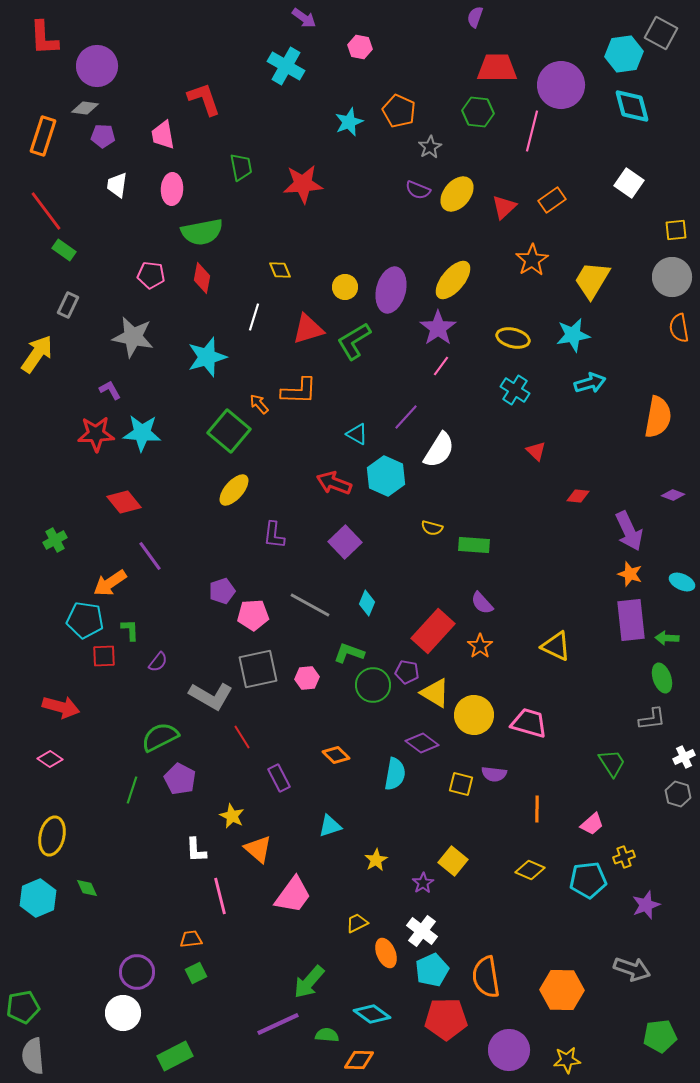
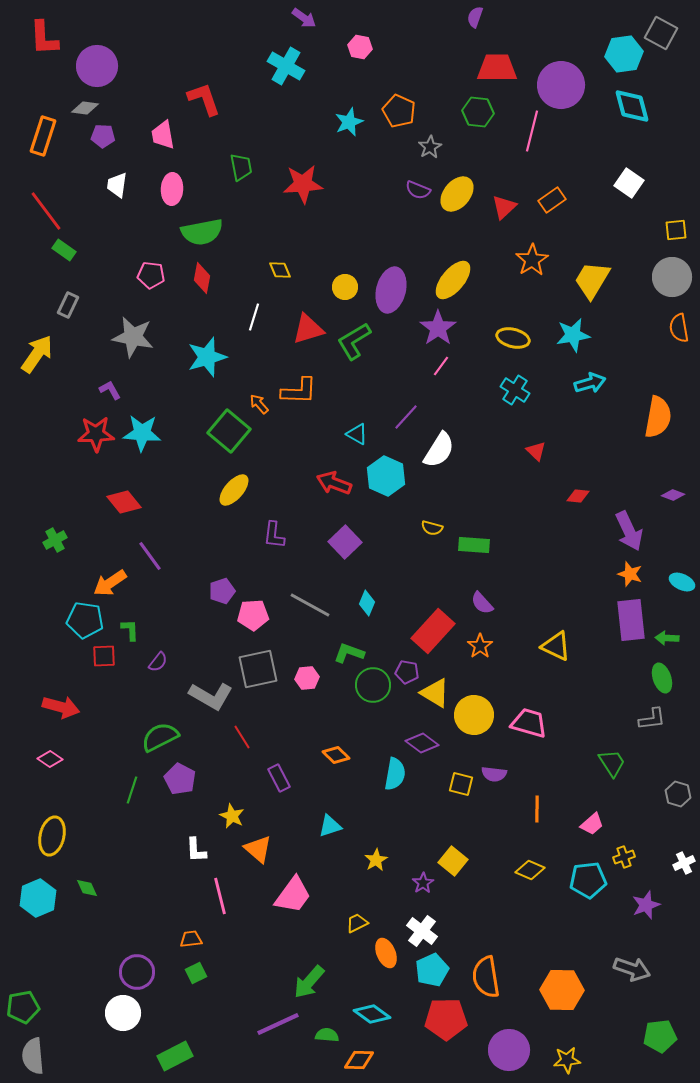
white cross at (684, 757): moved 106 px down
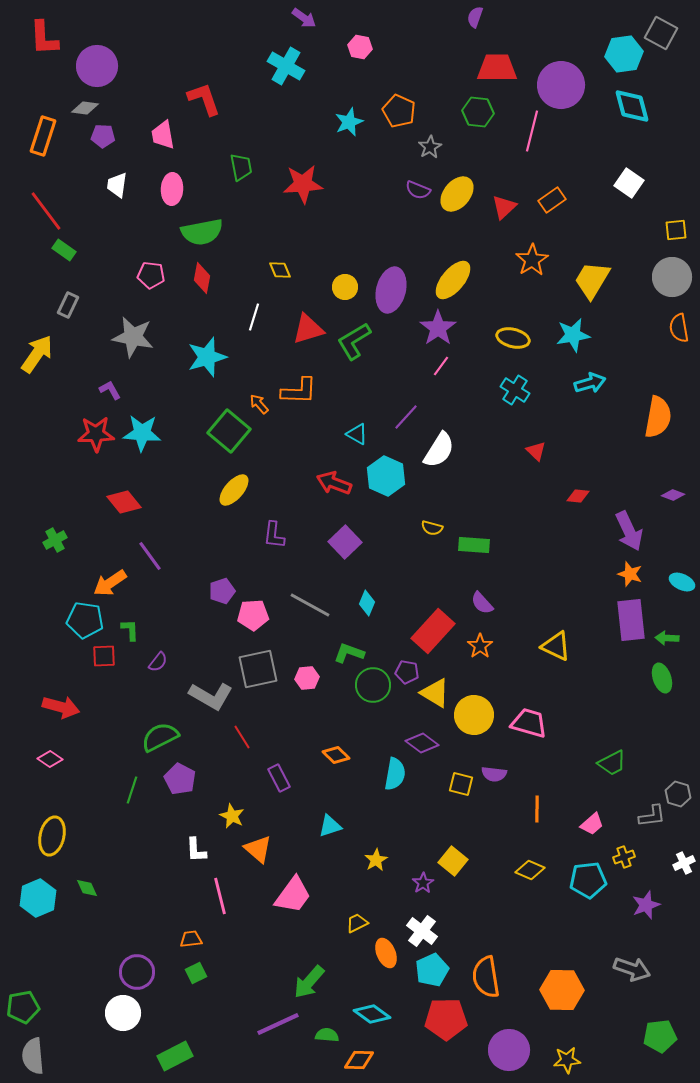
gray L-shape at (652, 719): moved 97 px down
green trapezoid at (612, 763): rotated 96 degrees clockwise
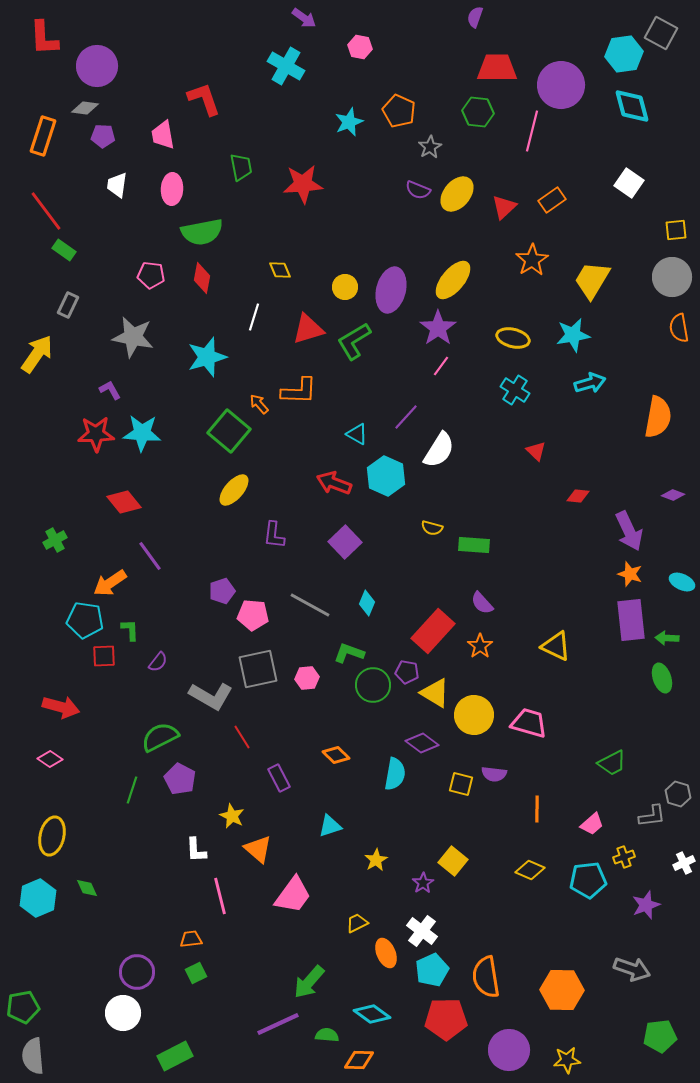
pink pentagon at (253, 615): rotated 8 degrees clockwise
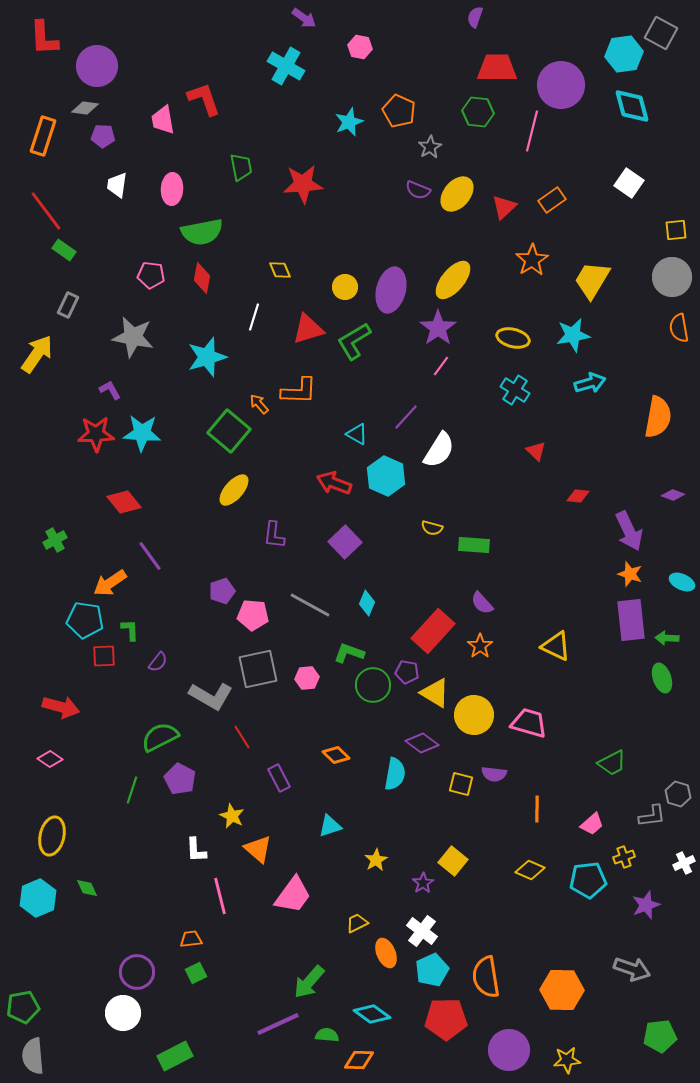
pink trapezoid at (163, 135): moved 15 px up
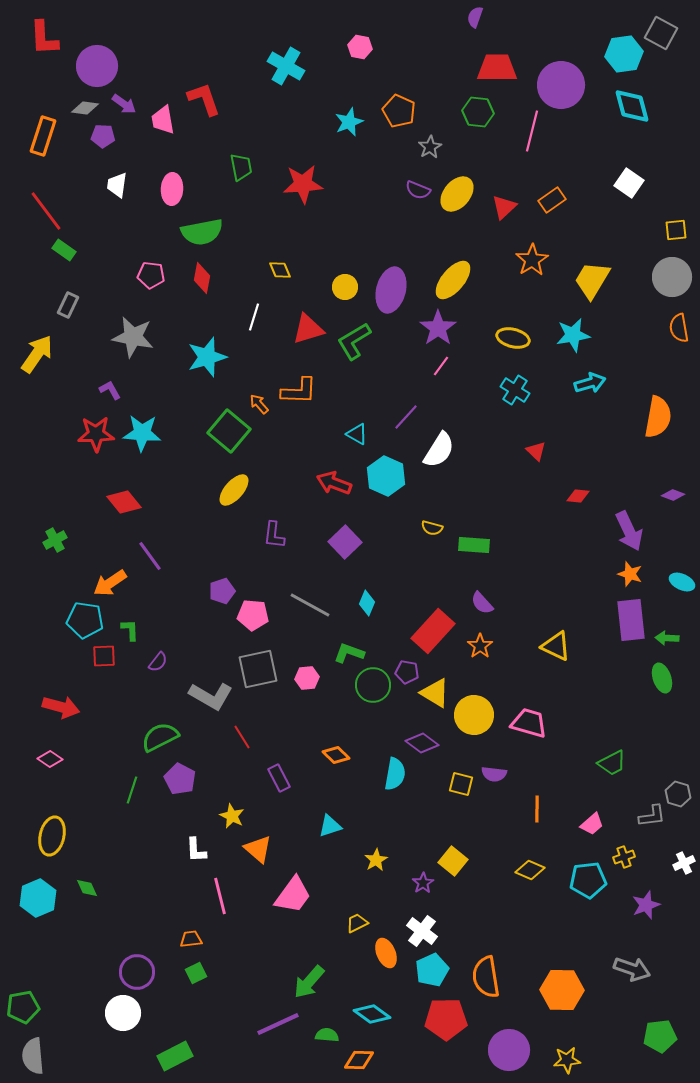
purple arrow at (304, 18): moved 180 px left, 86 px down
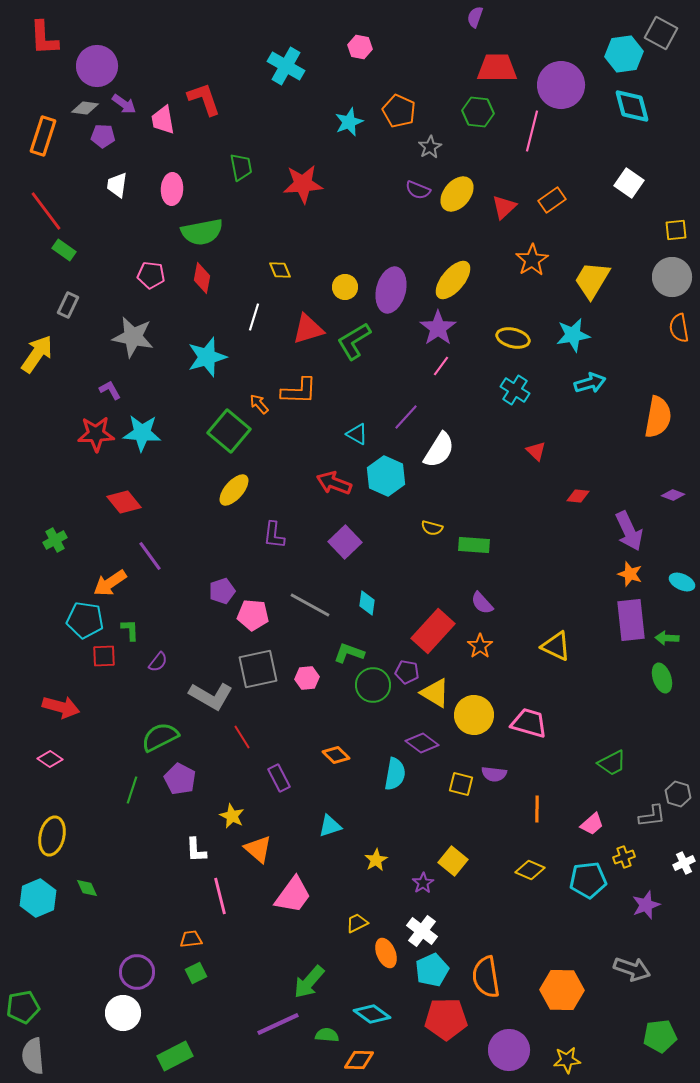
cyan diamond at (367, 603): rotated 15 degrees counterclockwise
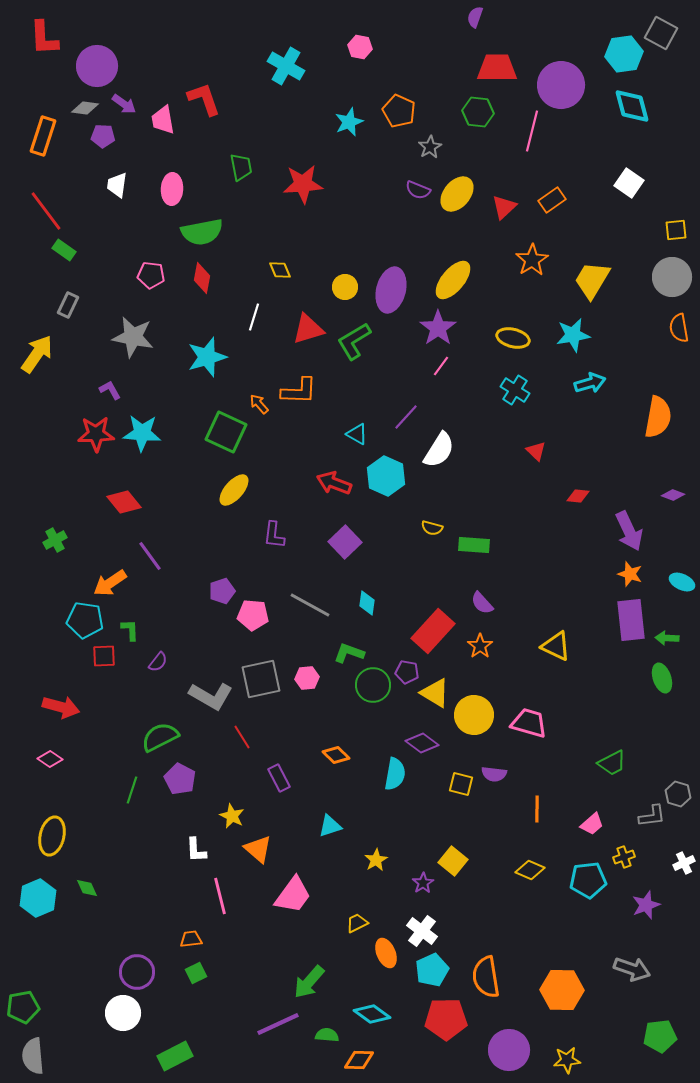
green square at (229, 431): moved 3 px left, 1 px down; rotated 15 degrees counterclockwise
gray square at (258, 669): moved 3 px right, 10 px down
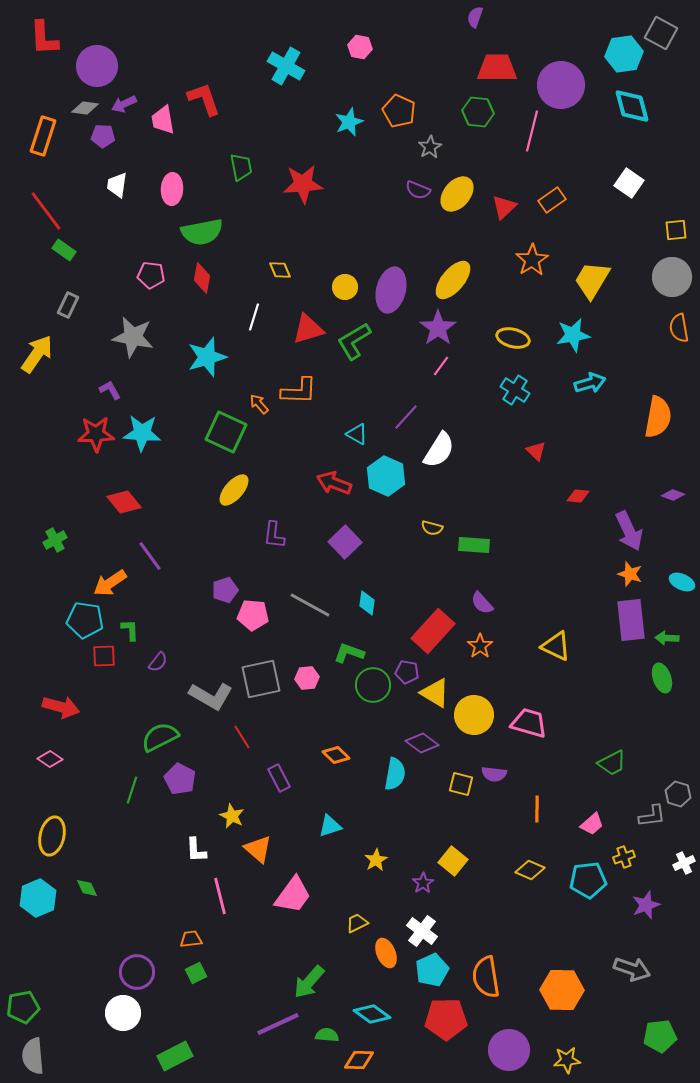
purple arrow at (124, 104): rotated 120 degrees clockwise
purple pentagon at (222, 591): moved 3 px right, 1 px up
